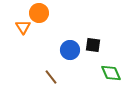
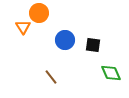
blue circle: moved 5 px left, 10 px up
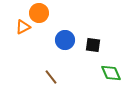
orange triangle: rotated 35 degrees clockwise
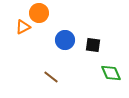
brown line: rotated 14 degrees counterclockwise
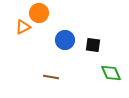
brown line: rotated 28 degrees counterclockwise
